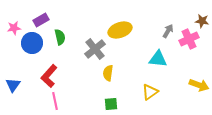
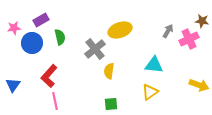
cyan triangle: moved 4 px left, 6 px down
yellow semicircle: moved 1 px right, 2 px up
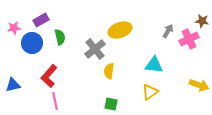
blue triangle: rotated 42 degrees clockwise
green square: rotated 16 degrees clockwise
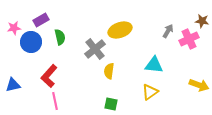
blue circle: moved 1 px left, 1 px up
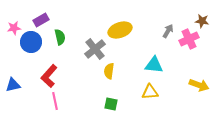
yellow triangle: rotated 30 degrees clockwise
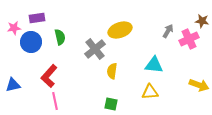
purple rectangle: moved 4 px left, 2 px up; rotated 21 degrees clockwise
yellow semicircle: moved 3 px right
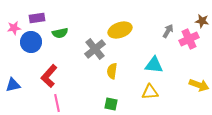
green semicircle: moved 4 px up; rotated 91 degrees clockwise
pink line: moved 2 px right, 2 px down
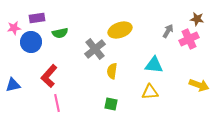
brown star: moved 5 px left, 2 px up
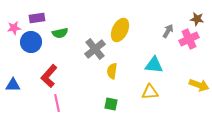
yellow ellipse: rotated 45 degrees counterclockwise
blue triangle: rotated 14 degrees clockwise
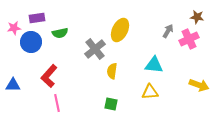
brown star: moved 2 px up
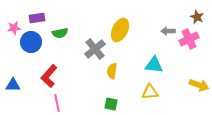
brown star: rotated 16 degrees clockwise
gray arrow: rotated 120 degrees counterclockwise
